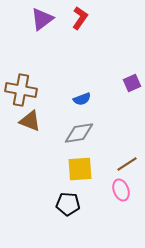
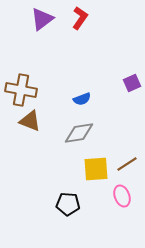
yellow square: moved 16 px right
pink ellipse: moved 1 px right, 6 px down
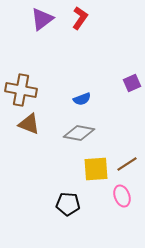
brown triangle: moved 1 px left, 3 px down
gray diamond: rotated 20 degrees clockwise
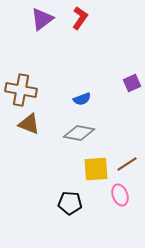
pink ellipse: moved 2 px left, 1 px up
black pentagon: moved 2 px right, 1 px up
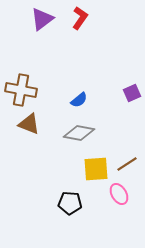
purple square: moved 10 px down
blue semicircle: moved 3 px left, 1 px down; rotated 18 degrees counterclockwise
pink ellipse: moved 1 px left, 1 px up; rotated 10 degrees counterclockwise
